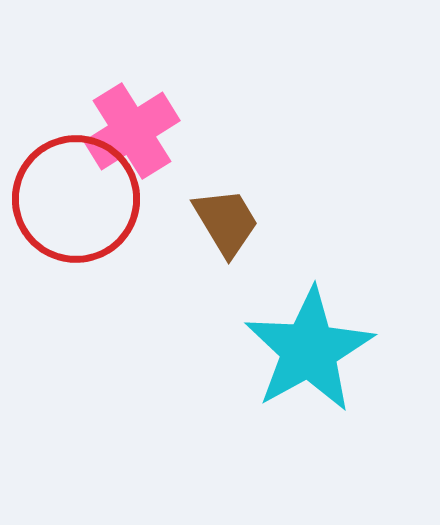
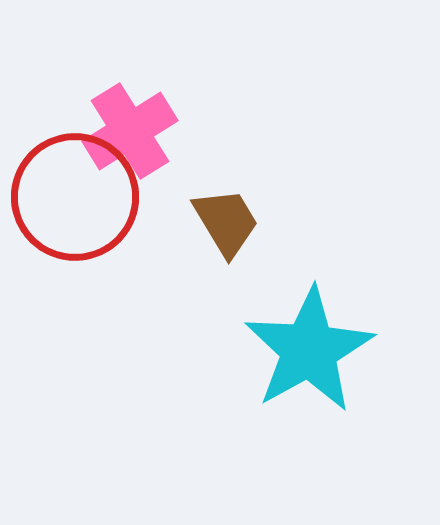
pink cross: moved 2 px left
red circle: moved 1 px left, 2 px up
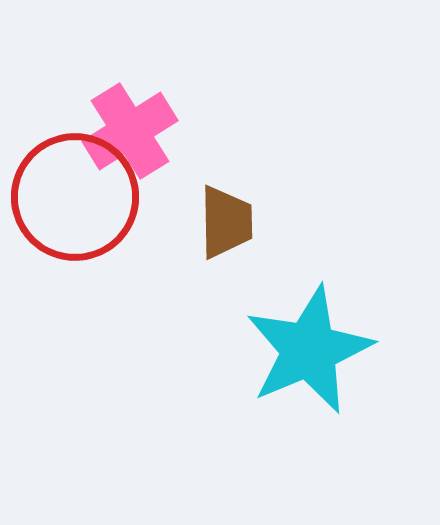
brown trapezoid: rotated 30 degrees clockwise
cyan star: rotated 6 degrees clockwise
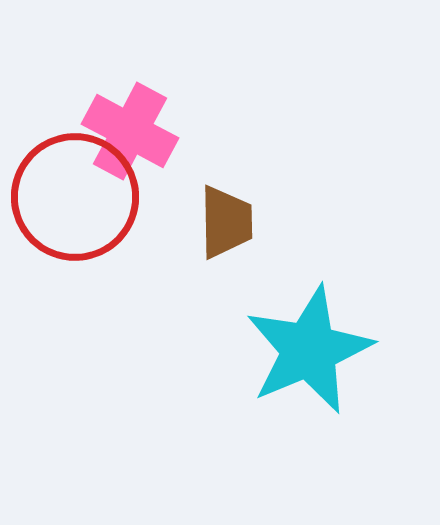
pink cross: rotated 30 degrees counterclockwise
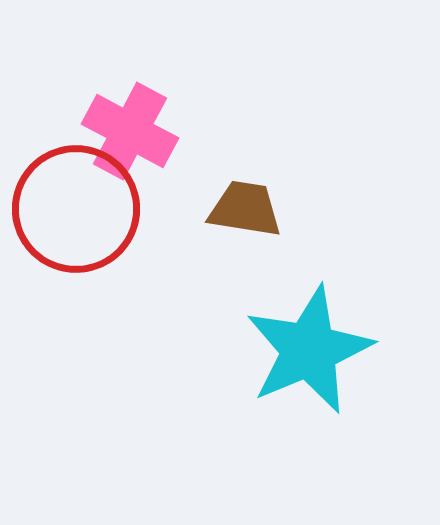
red circle: moved 1 px right, 12 px down
brown trapezoid: moved 19 px right, 13 px up; rotated 80 degrees counterclockwise
